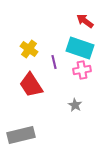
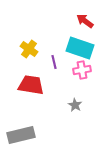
red trapezoid: rotated 132 degrees clockwise
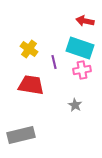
red arrow: rotated 24 degrees counterclockwise
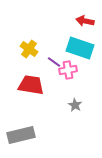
purple line: rotated 40 degrees counterclockwise
pink cross: moved 14 px left
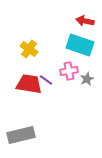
cyan rectangle: moved 3 px up
purple line: moved 8 px left, 18 px down
pink cross: moved 1 px right, 1 px down
red trapezoid: moved 2 px left, 1 px up
gray star: moved 12 px right, 26 px up; rotated 16 degrees clockwise
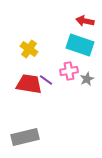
gray rectangle: moved 4 px right, 2 px down
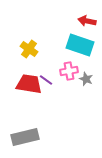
red arrow: moved 2 px right
gray star: moved 1 px left; rotated 24 degrees counterclockwise
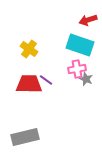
red arrow: moved 1 px right, 1 px up; rotated 30 degrees counterclockwise
pink cross: moved 8 px right, 2 px up
red trapezoid: rotated 8 degrees counterclockwise
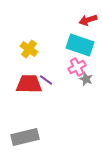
pink cross: moved 2 px up; rotated 18 degrees counterclockwise
